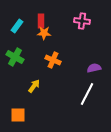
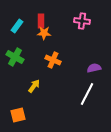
orange square: rotated 14 degrees counterclockwise
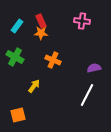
red rectangle: rotated 24 degrees counterclockwise
orange star: moved 3 px left
white line: moved 1 px down
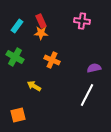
orange cross: moved 1 px left
yellow arrow: rotated 96 degrees counterclockwise
